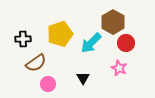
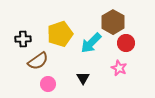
brown semicircle: moved 2 px right, 2 px up
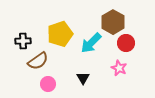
black cross: moved 2 px down
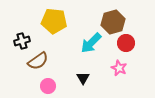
brown hexagon: rotated 15 degrees clockwise
yellow pentagon: moved 6 px left, 13 px up; rotated 25 degrees clockwise
black cross: moved 1 px left; rotated 14 degrees counterclockwise
pink circle: moved 2 px down
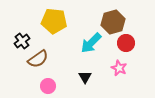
black cross: rotated 21 degrees counterclockwise
brown semicircle: moved 2 px up
black triangle: moved 2 px right, 1 px up
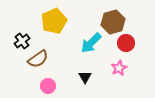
yellow pentagon: rotated 30 degrees counterclockwise
pink star: rotated 21 degrees clockwise
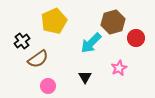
red circle: moved 10 px right, 5 px up
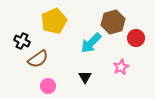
black cross: rotated 28 degrees counterclockwise
pink star: moved 2 px right, 1 px up
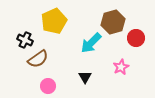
black cross: moved 3 px right, 1 px up
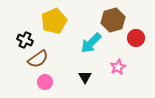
brown hexagon: moved 2 px up
pink star: moved 3 px left
pink circle: moved 3 px left, 4 px up
